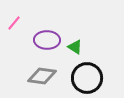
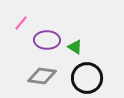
pink line: moved 7 px right
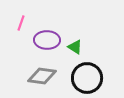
pink line: rotated 21 degrees counterclockwise
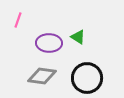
pink line: moved 3 px left, 3 px up
purple ellipse: moved 2 px right, 3 px down
green triangle: moved 3 px right, 10 px up
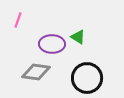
purple ellipse: moved 3 px right, 1 px down
gray diamond: moved 6 px left, 4 px up
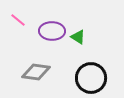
pink line: rotated 70 degrees counterclockwise
purple ellipse: moved 13 px up
black circle: moved 4 px right
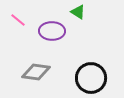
green triangle: moved 25 px up
